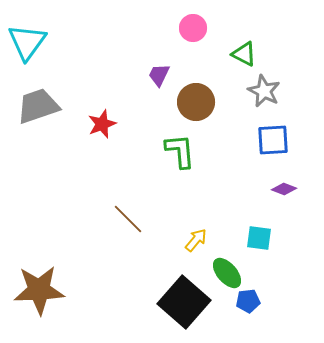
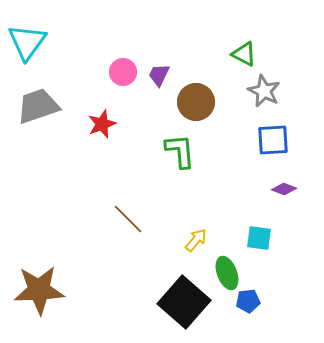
pink circle: moved 70 px left, 44 px down
green ellipse: rotated 20 degrees clockwise
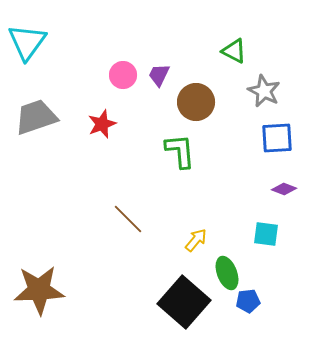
green triangle: moved 10 px left, 3 px up
pink circle: moved 3 px down
gray trapezoid: moved 2 px left, 11 px down
blue square: moved 4 px right, 2 px up
cyan square: moved 7 px right, 4 px up
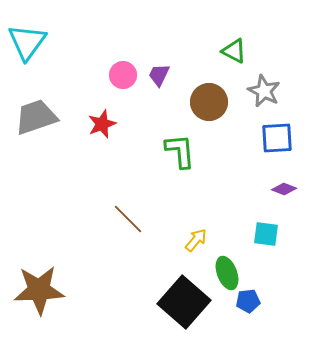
brown circle: moved 13 px right
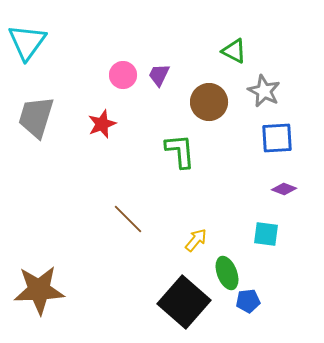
gray trapezoid: rotated 54 degrees counterclockwise
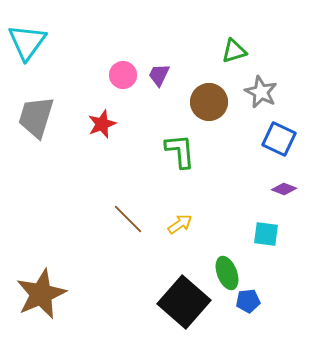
green triangle: rotated 44 degrees counterclockwise
gray star: moved 3 px left, 1 px down
blue square: moved 2 px right, 1 px down; rotated 28 degrees clockwise
yellow arrow: moved 16 px left, 16 px up; rotated 15 degrees clockwise
brown star: moved 2 px right, 4 px down; rotated 21 degrees counterclockwise
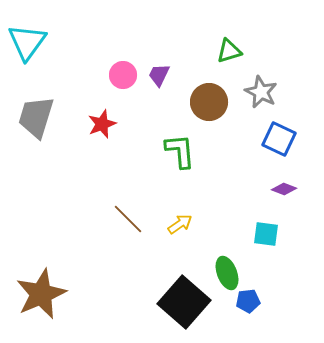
green triangle: moved 5 px left
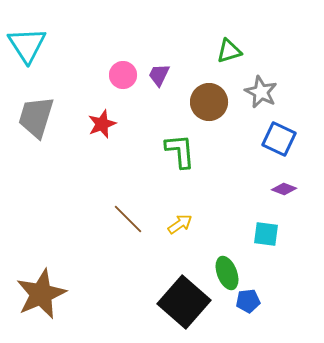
cyan triangle: moved 3 px down; rotated 9 degrees counterclockwise
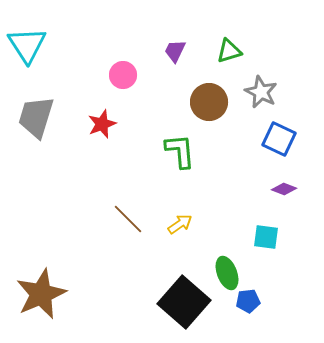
purple trapezoid: moved 16 px right, 24 px up
cyan square: moved 3 px down
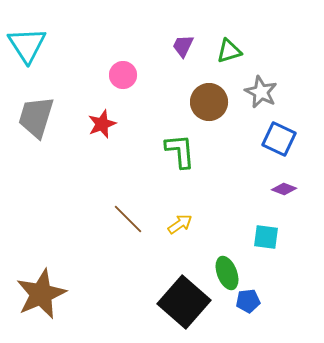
purple trapezoid: moved 8 px right, 5 px up
